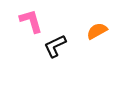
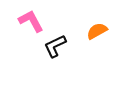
pink L-shape: rotated 12 degrees counterclockwise
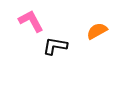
black L-shape: rotated 35 degrees clockwise
